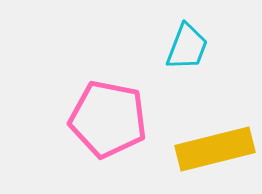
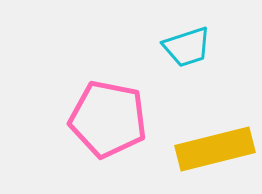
cyan trapezoid: rotated 51 degrees clockwise
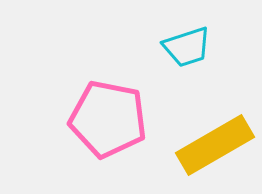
yellow rectangle: moved 4 px up; rotated 16 degrees counterclockwise
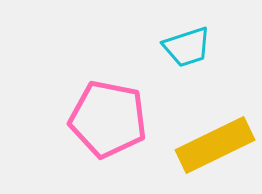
yellow rectangle: rotated 4 degrees clockwise
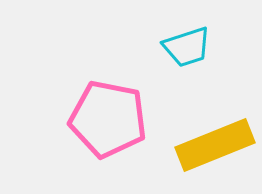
yellow rectangle: rotated 4 degrees clockwise
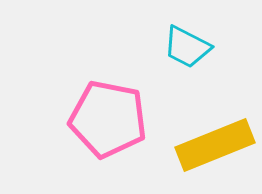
cyan trapezoid: rotated 45 degrees clockwise
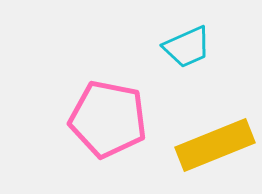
cyan trapezoid: rotated 51 degrees counterclockwise
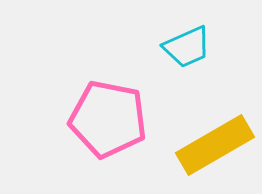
yellow rectangle: rotated 8 degrees counterclockwise
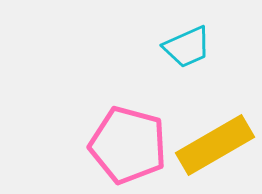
pink pentagon: moved 20 px right, 26 px down; rotated 4 degrees clockwise
